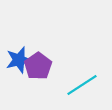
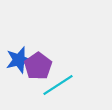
cyan line: moved 24 px left
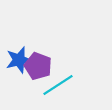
purple pentagon: rotated 16 degrees counterclockwise
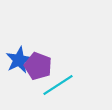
blue star: rotated 12 degrees counterclockwise
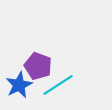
blue star: moved 25 px down
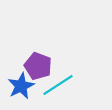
blue star: moved 2 px right, 1 px down
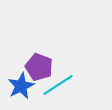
purple pentagon: moved 1 px right, 1 px down
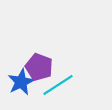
blue star: moved 4 px up
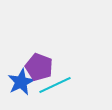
cyan line: moved 3 px left; rotated 8 degrees clockwise
